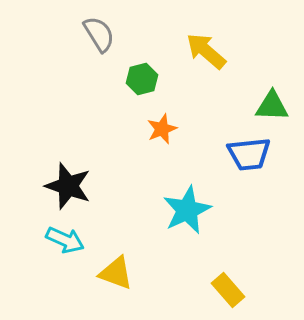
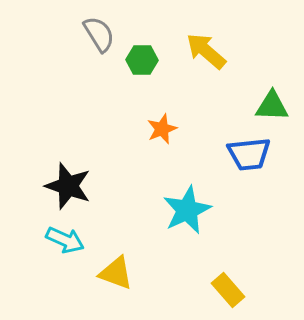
green hexagon: moved 19 px up; rotated 16 degrees clockwise
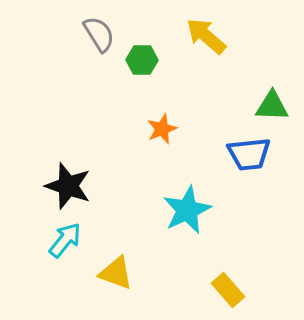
yellow arrow: moved 15 px up
cyan arrow: rotated 75 degrees counterclockwise
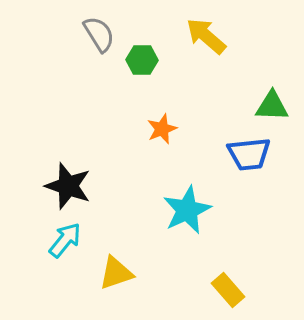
yellow triangle: rotated 39 degrees counterclockwise
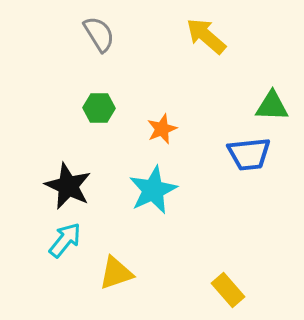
green hexagon: moved 43 px left, 48 px down
black star: rotated 6 degrees clockwise
cyan star: moved 34 px left, 20 px up
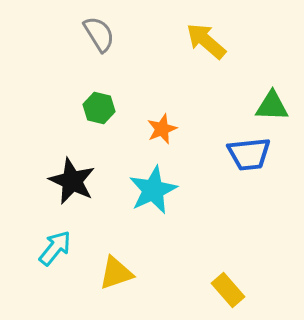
yellow arrow: moved 5 px down
green hexagon: rotated 12 degrees clockwise
black star: moved 4 px right, 5 px up
cyan arrow: moved 10 px left, 8 px down
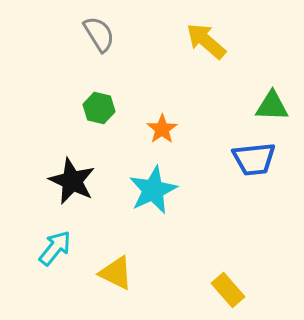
orange star: rotated 12 degrees counterclockwise
blue trapezoid: moved 5 px right, 5 px down
yellow triangle: rotated 45 degrees clockwise
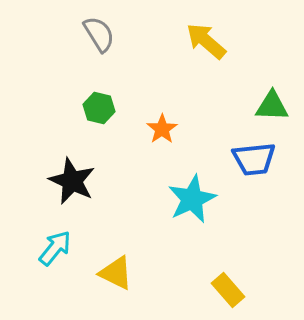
cyan star: moved 39 px right, 9 px down
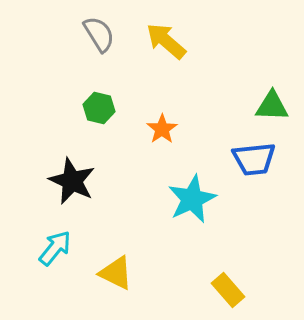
yellow arrow: moved 40 px left
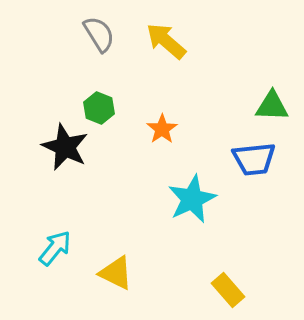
green hexagon: rotated 8 degrees clockwise
black star: moved 7 px left, 34 px up
